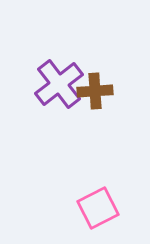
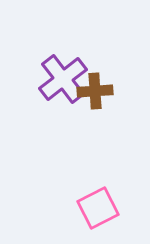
purple cross: moved 4 px right, 5 px up
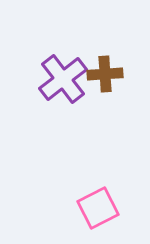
brown cross: moved 10 px right, 17 px up
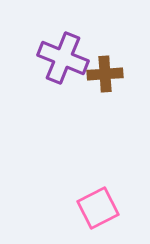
purple cross: moved 21 px up; rotated 30 degrees counterclockwise
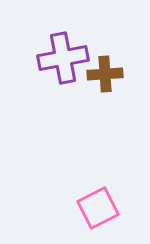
purple cross: rotated 33 degrees counterclockwise
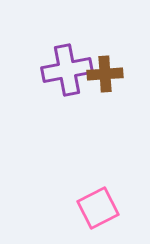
purple cross: moved 4 px right, 12 px down
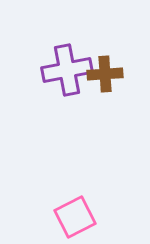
pink square: moved 23 px left, 9 px down
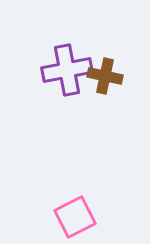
brown cross: moved 2 px down; rotated 16 degrees clockwise
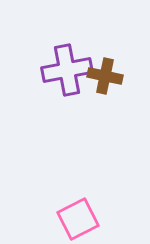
pink square: moved 3 px right, 2 px down
